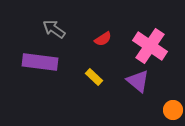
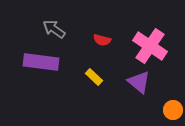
red semicircle: moved 1 px left, 1 px down; rotated 48 degrees clockwise
purple rectangle: moved 1 px right
purple triangle: moved 1 px right, 1 px down
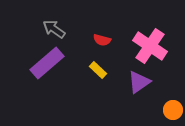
purple rectangle: moved 6 px right, 1 px down; rotated 48 degrees counterclockwise
yellow rectangle: moved 4 px right, 7 px up
purple triangle: rotated 45 degrees clockwise
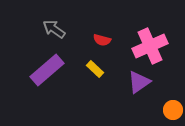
pink cross: rotated 32 degrees clockwise
purple rectangle: moved 7 px down
yellow rectangle: moved 3 px left, 1 px up
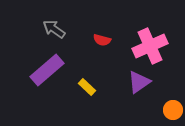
yellow rectangle: moved 8 px left, 18 px down
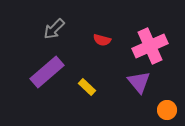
gray arrow: rotated 80 degrees counterclockwise
purple rectangle: moved 2 px down
purple triangle: rotated 35 degrees counterclockwise
orange circle: moved 6 px left
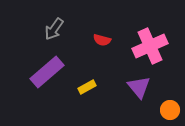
gray arrow: rotated 10 degrees counterclockwise
purple triangle: moved 5 px down
yellow rectangle: rotated 72 degrees counterclockwise
orange circle: moved 3 px right
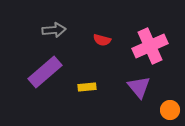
gray arrow: moved 1 px down; rotated 130 degrees counterclockwise
purple rectangle: moved 2 px left
yellow rectangle: rotated 24 degrees clockwise
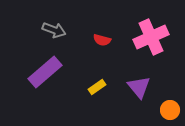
gray arrow: rotated 25 degrees clockwise
pink cross: moved 1 px right, 9 px up
yellow rectangle: moved 10 px right; rotated 30 degrees counterclockwise
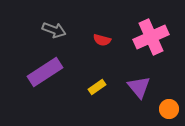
purple rectangle: rotated 8 degrees clockwise
orange circle: moved 1 px left, 1 px up
